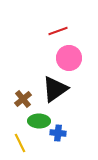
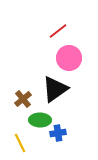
red line: rotated 18 degrees counterclockwise
green ellipse: moved 1 px right, 1 px up
blue cross: rotated 14 degrees counterclockwise
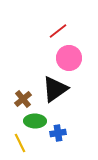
green ellipse: moved 5 px left, 1 px down
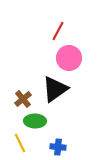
red line: rotated 24 degrees counterclockwise
blue cross: moved 14 px down; rotated 14 degrees clockwise
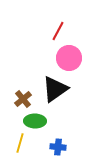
yellow line: rotated 42 degrees clockwise
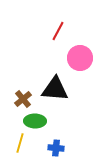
pink circle: moved 11 px right
black triangle: rotated 40 degrees clockwise
blue cross: moved 2 px left, 1 px down
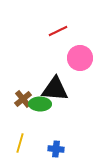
red line: rotated 36 degrees clockwise
green ellipse: moved 5 px right, 17 px up
blue cross: moved 1 px down
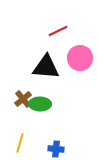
black triangle: moved 9 px left, 22 px up
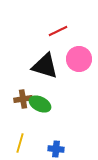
pink circle: moved 1 px left, 1 px down
black triangle: moved 1 px left, 1 px up; rotated 12 degrees clockwise
brown cross: rotated 30 degrees clockwise
green ellipse: rotated 25 degrees clockwise
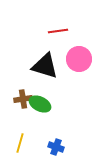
red line: rotated 18 degrees clockwise
blue cross: moved 2 px up; rotated 14 degrees clockwise
